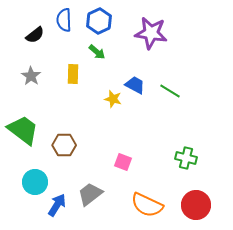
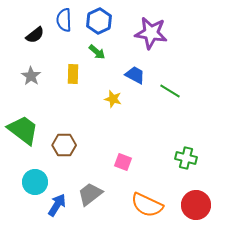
blue trapezoid: moved 10 px up
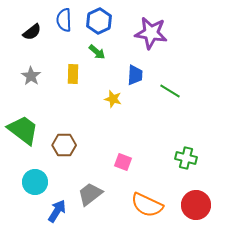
black semicircle: moved 3 px left, 3 px up
blue trapezoid: rotated 65 degrees clockwise
blue arrow: moved 6 px down
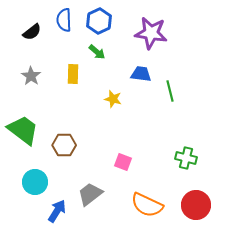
blue trapezoid: moved 6 px right, 1 px up; rotated 85 degrees counterclockwise
green line: rotated 45 degrees clockwise
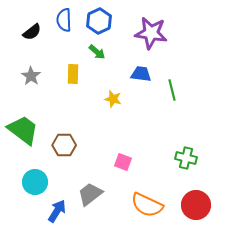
green line: moved 2 px right, 1 px up
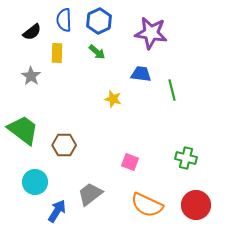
yellow rectangle: moved 16 px left, 21 px up
pink square: moved 7 px right
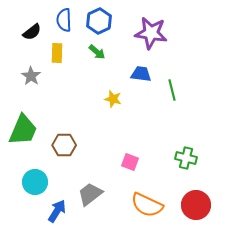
green trapezoid: rotated 76 degrees clockwise
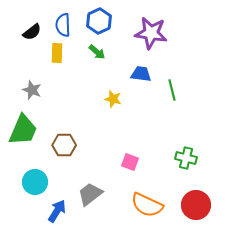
blue semicircle: moved 1 px left, 5 px down
gray star: moved 1 px right, 14 px down; rotated 12 degrees counterclockwise
